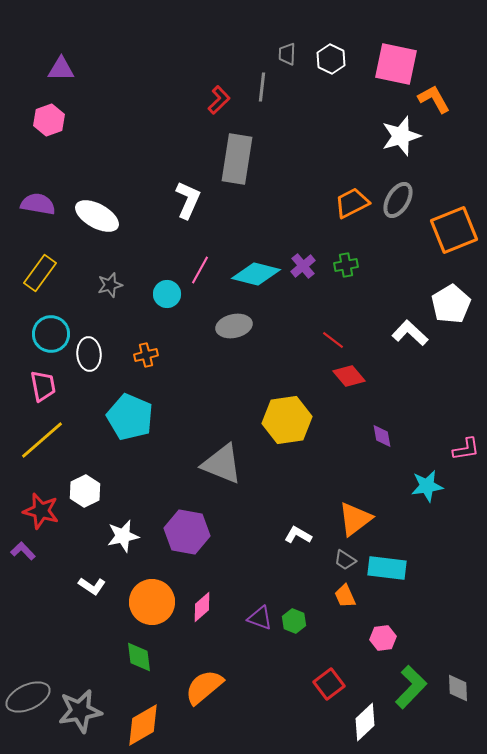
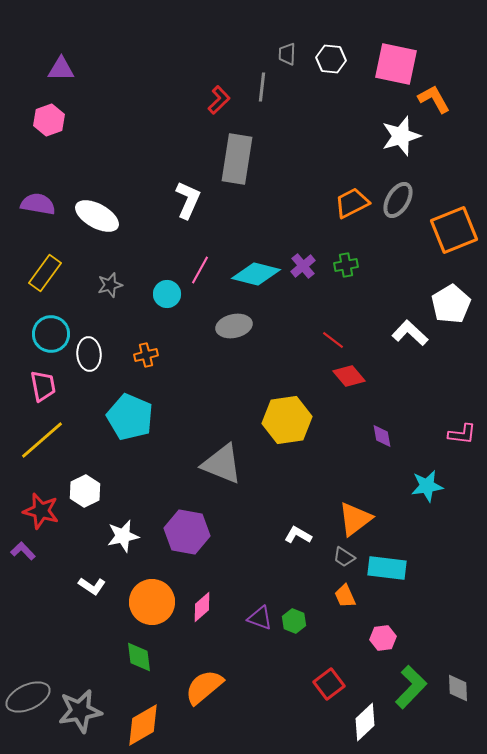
white hexagon at (331, 59): rotated 20 degrees counterclockwise
yellow rectangle at (40, 273): moved 5 px right
pink L-shape at (466, 449): moved 4 px left, 15 px up; rotated 16 degrees clockwise
gray trapezoid at (345, 560): moved 1 px left, 3 px up
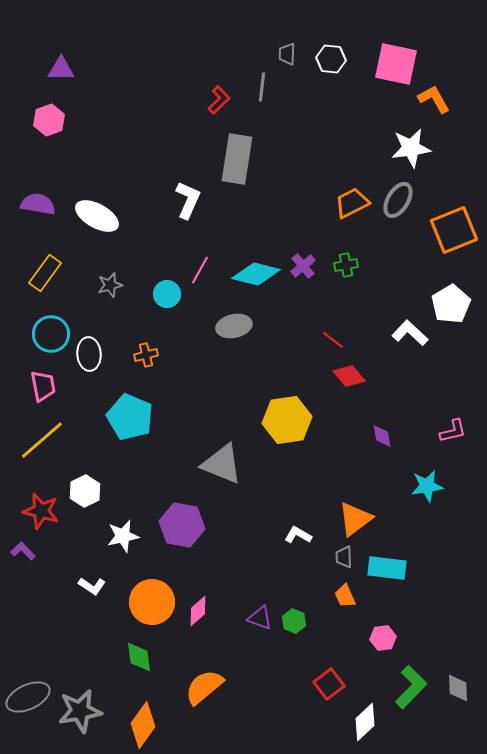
white star at (401, 136): moved 10 px right, 12 px down; rotated 9 degrees clockwise
pink L-shape at (462, 434): moved 9 px left, 3 px up; rotated 20 degrees counterclockwise
purple hexagon at (187, 532): moved 5 px left, 7 px up
gray trapezoid at (344, 557): rotated 55 degrees clockwise
pink diamond at (202, 607): moved 4 px left, 4 px down
orange diamond at (143, 725): rotated 24 degrees counterclockwise
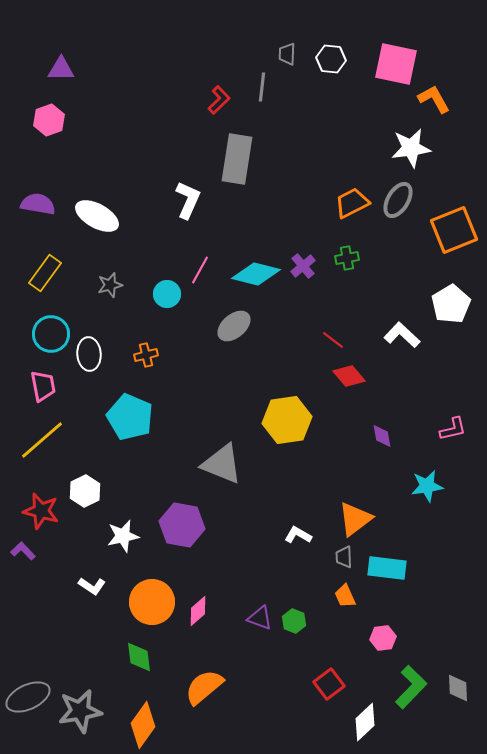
green cross at (346, 265): moved 1 px right, 7 px up
gray ellipse at (234, 326): rotated 28 degrees counterclockwise
white L-shape at (410, 333): moved 8 px left, 2 px down
pink L-shape at (453, 431): moved 2 px up
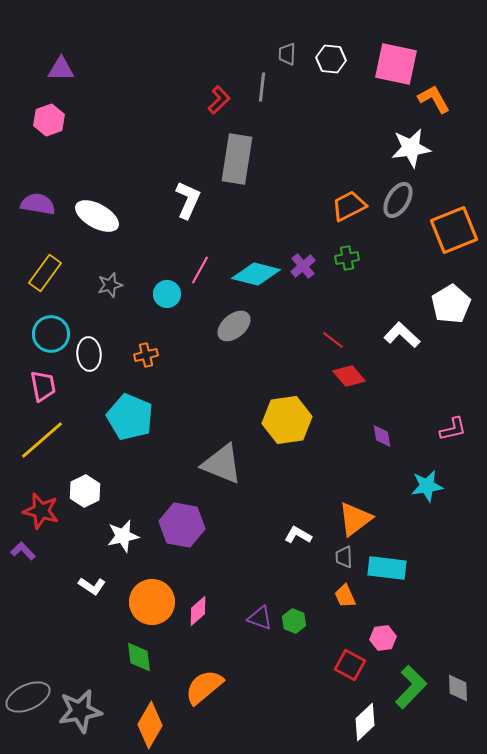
orange trapezoid at (352, 203): moved 3 px left, 3 px down
red square at (329, 684): moved 21 px right, 19 px up; rotated 24 degrees counterclockwise
orange diamond at (143, 725): moved 7 px right; rotated 6 degrees counterclockwise
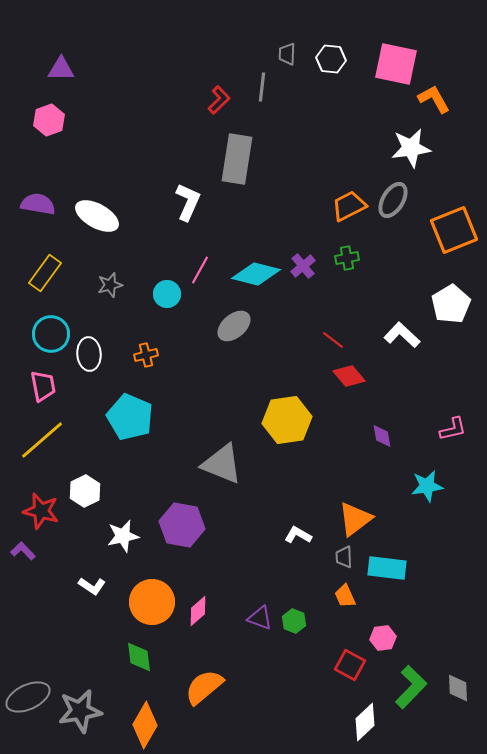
white L-shape at (188, 200): moved 2 px down
gray ellipse at (398, 200): moved 5 px left
orange diamond at (150, 725): moved 5 px left
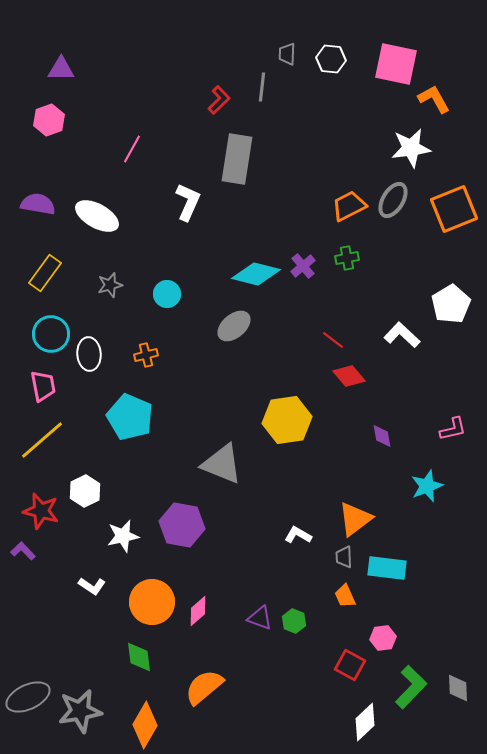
orange square at (454, 230): moved 21 px up
pink line at (200, 270): moved 68 px left, 121 px up
cyan star at (427, 486): rotated 12 degrees counterclockwise
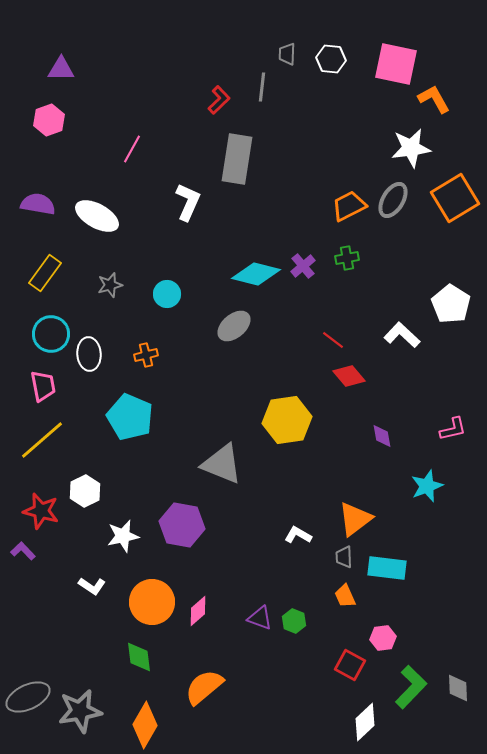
orange square at (454, 209): moved 1 px right, 11 px up; rotated 9 degrees counterclockwise
white pentagon at (451, 304): rotated 9 degrees counterclockwise
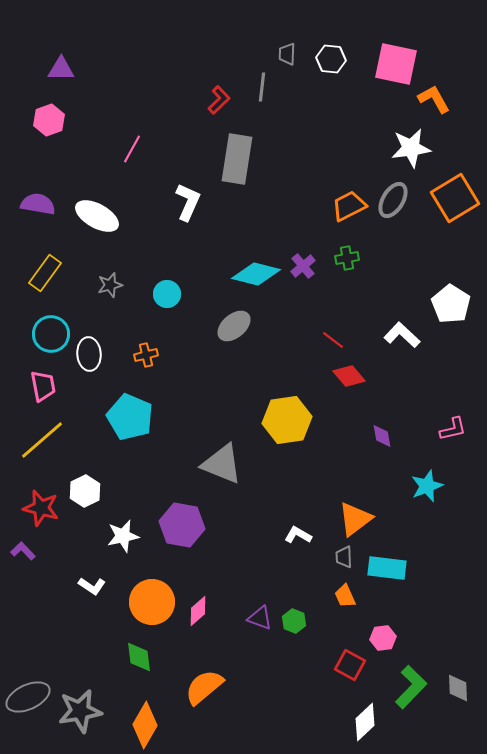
red star at (41, 511): moved 3 px up
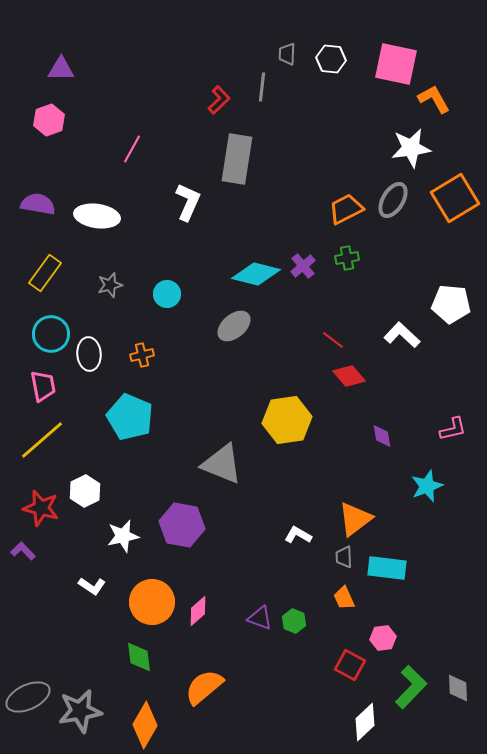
orange trapezoid at (349, 206): moved 3 px left, 3 px down
white ellipse at (97, 216): rotated 21 degrees counterclockwise
white pentagon at (451, 304): rotated 27 degrees counterclockwise
orange cross at (146, 355): moved 4 px left
orange trapezoid at (345, 596): moved 1 px left, 2 px down
